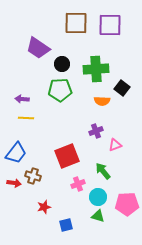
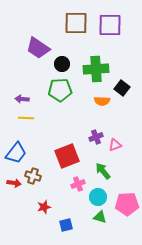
purple cross: moved 6 px down
green triangle: moved 2 px right, 1 px down
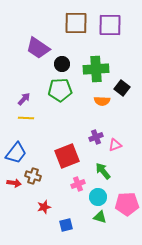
purple arrow: moved 2 px right; rotated 128 degrees clockwise
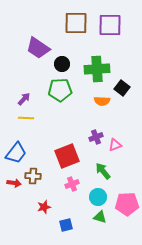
green cross: moved 1 px right
brown cross: rotated 14 degrees counterclockwise
pink cross: moved 6 px left
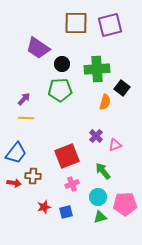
purple square: rotated 15 degrees counterclockwise
orange semicircle: moved 3 px right, 1 px down; rotated 77 degrees counterclockwise
purple cross: moved 1 px up; rotated 24 degrees counterclockwise
pink pentagon: moved 2 px left
green triangle: rotated 32 degrees counterclockwise
blue square: moved 13 px up
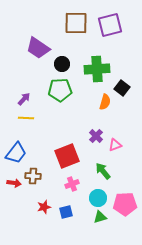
cyan circle: moved 1 px down
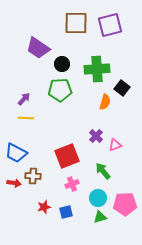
blue trapezoid: rotated 80 degrees clockwise
